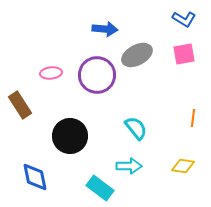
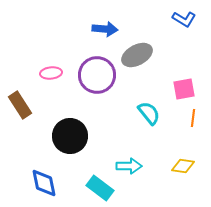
pink square: moved 35 px down
cyan semicircle: moved 13 px right, 15 px up
blue diamond: moved 9 px right, 6 px down
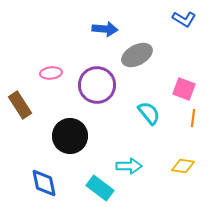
purple circle: moved 10 px down
pink square: rotated 30 degrees clockwise
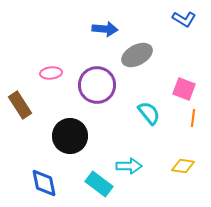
cyan rectangle: moved 1 px left, 4 px up
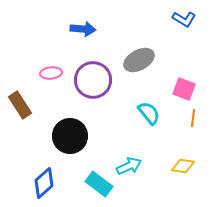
blue arrow: moved 22 px left
gray ellipse: moved 2 px right, 5 px down
purple circle: moved 4 px left, 5 px up
cyan arrow: rotated 25 degrees counterclockwise
blue diamond: rotated 60 degrees clockwise
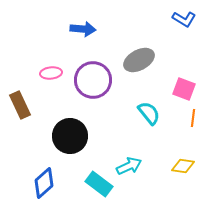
brown rectangle: rotated 8 degrees clockwise
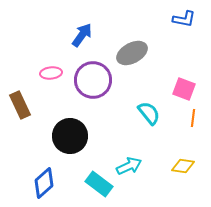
blue L-shape: rotated 20 degrees counterclockwise
blue arrow: moved 1 px left, 6 px down; rotated 60 degrees counterclockwise
gray ellipse: moved 7 px left, 7 px up
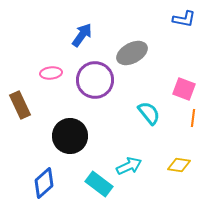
purple circle: moved 2 px right
yellow diamond: moved 4 px left, 1 px up
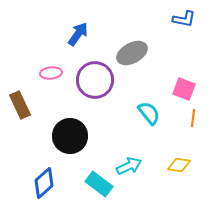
blue arrow: moved 4 px left, 1 px up
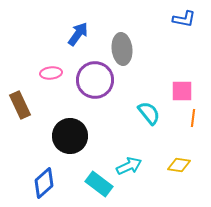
gray ellipse: moved 10 px left, 4 px up; rotated 68 degrees counterclockwise
pink square: moved 2 px left, 2 px down; rotated 20 degrees counterclockwise
